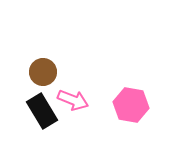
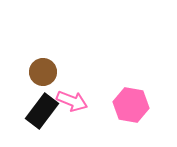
pink arrow: moved 1 px left, 1 px down
black rectangle: rotated 68 degrees clockwise
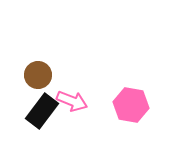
brown circle: moved 5 px left, 3 px down
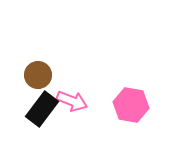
black rectangle: moved 2 px up
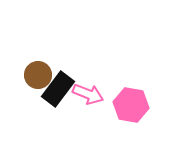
pink arrow: moved 16 px right, 7 px up
black rectangle: moved 16 px right, 20 px up
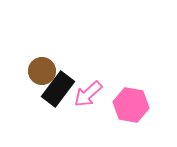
brown circle: moved 4 px right, 4 px up
pink arrow: rotated 116 degrees clockwise
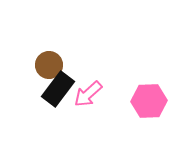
brown circle: moved 7 px right, 6 px up
pink hexagon: moved 18 px right, 4 px up; rotated 12 degrees counterclockwise
